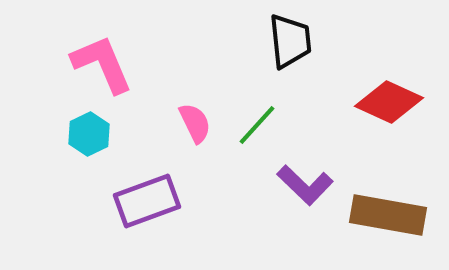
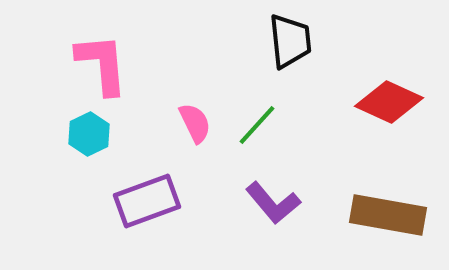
pink L-shape: rotated 18 degrees clockwise
purple L-shape: moved 32 px left, 18 px down; rotated 6 degrees clockwise
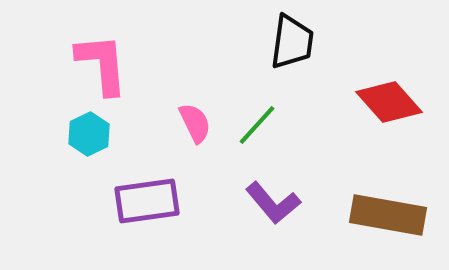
black trapezoid: moved 2 px right, 1 px down; rotated 14 degrees clockwise
red diamond: rotated 24 degrees clockwise
purple rectangle: rotated 12 degrees clockwise
